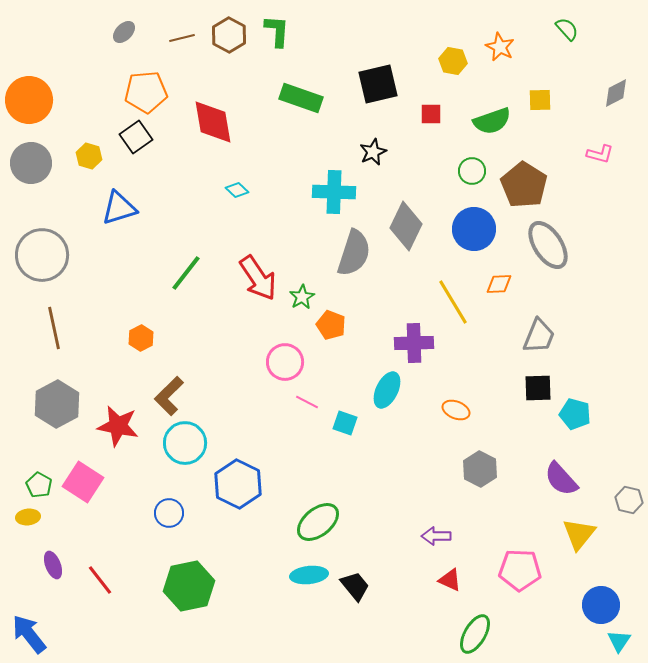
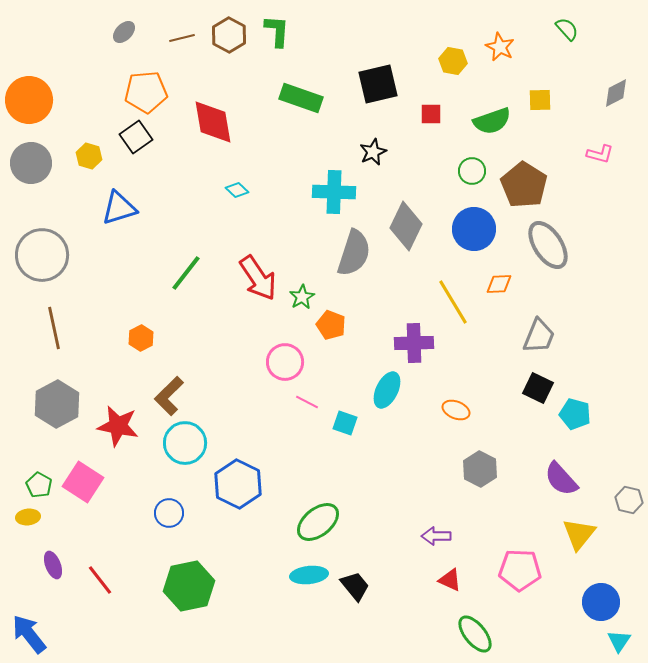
black square at (538, 388): rotated 28 degrees clockwise
blue circle at (601, 605): moved 3 px up
green ellipse at (475, 634): rotated 69 degrees counterclockwise
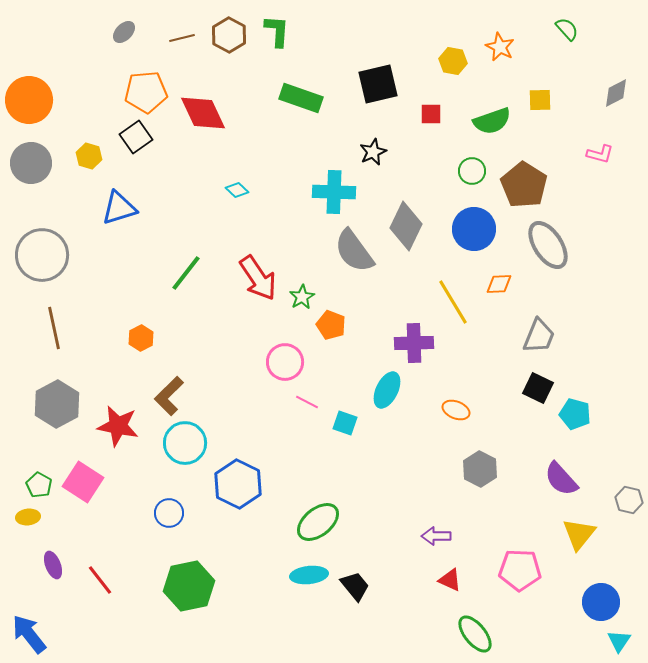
red diamond at (213, 122): moved 10 px left, 9 px up; rotated 15 degrees counterclockwise
gray semicircle at (354, 253): moved 2 px up; rotated 126 degrees clockwise
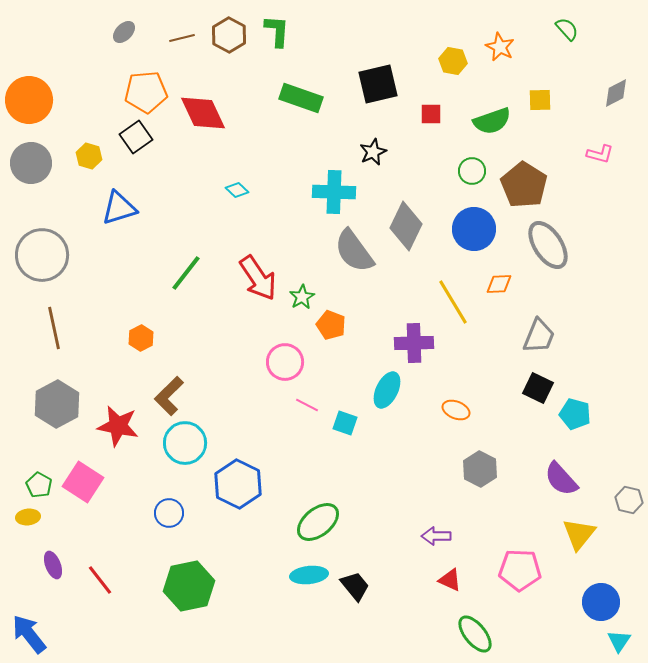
pink line at (307, 402): moved 3 px down
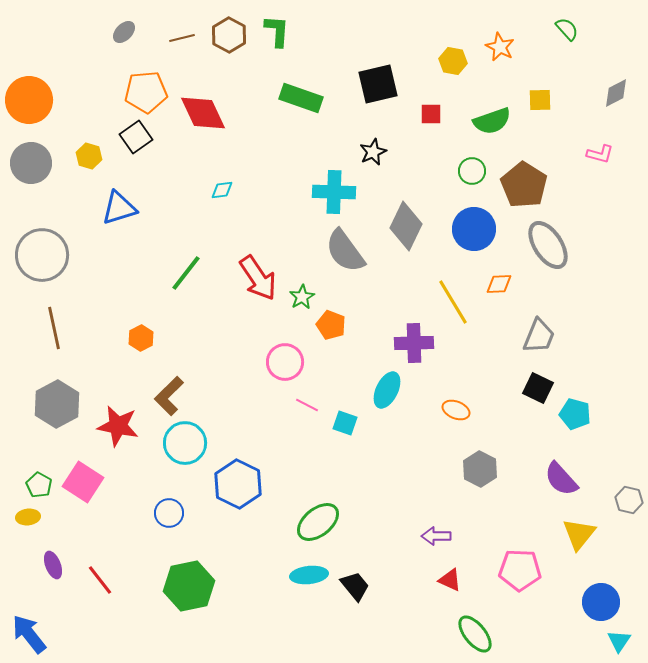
cyan diamond at (237, 190): moved 15 px left; rotated 50 degrees counterclockwise
gray semicircle at (354, 251): moved 9 px left
